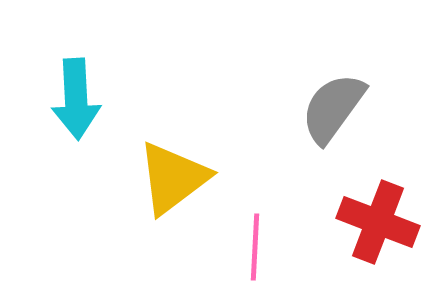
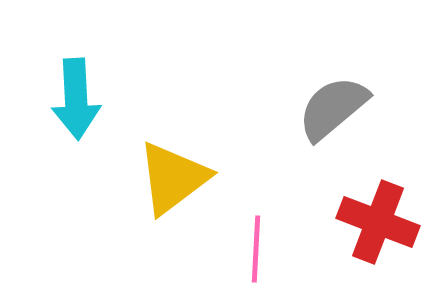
gray semicircle: rotated 14 degrees clockwise
pink line: moved 1 px right, 2 px down
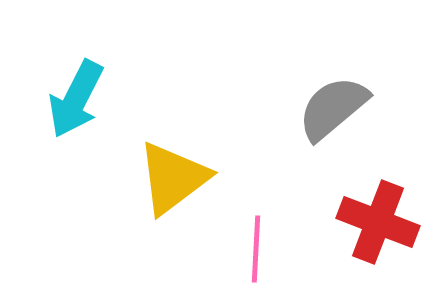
cyan arrow: rotated 30 degrees clockwise
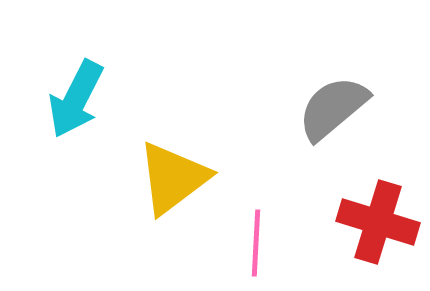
red cross: rotated 4 degrees counterclockwise
pink line: moved 6 px up
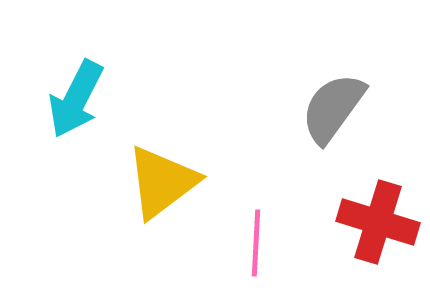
gray semicircle: rotated 14 degrees counterclockwise
yellow triangle: moved 11 px left, 4 px down
